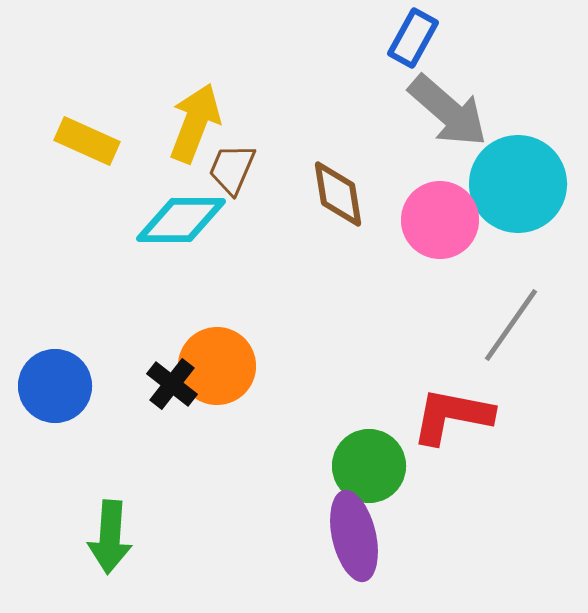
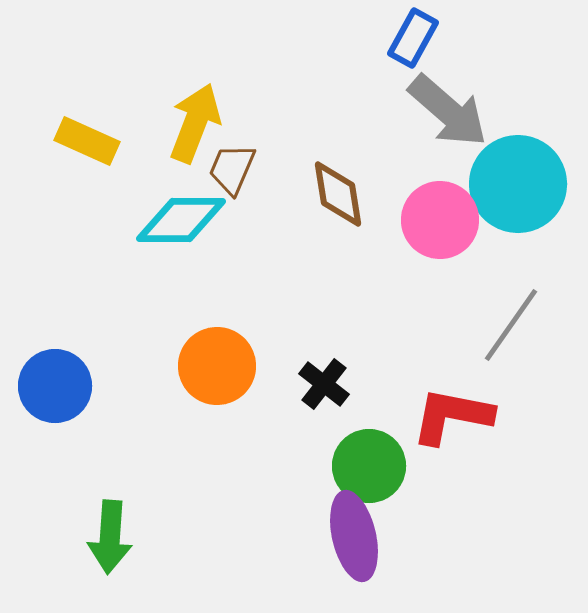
black cross: moved 152 px right
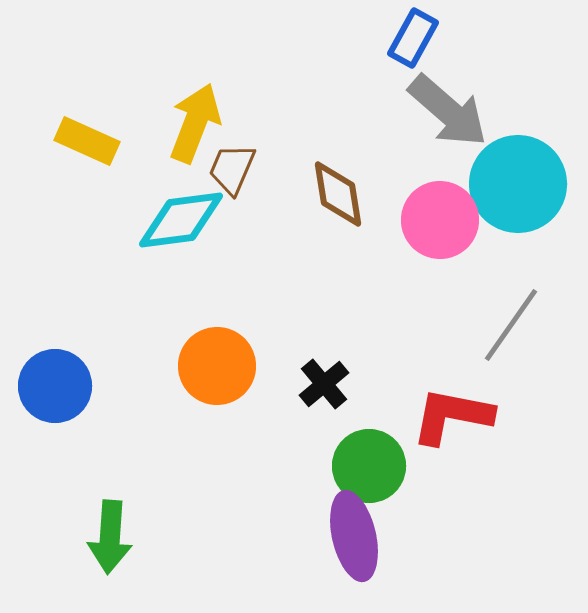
cyan diamond: rotated 8 degrees counterclockwise
black cross: rotated 12 degrees clockwise
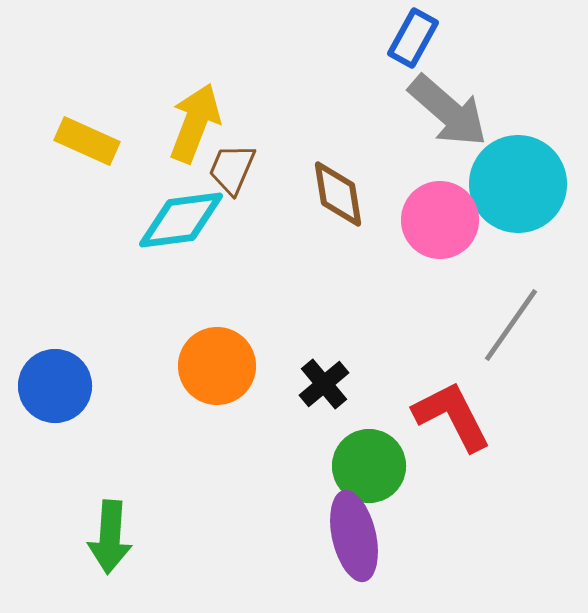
red L-shape: rotated 52 degrees clockwise
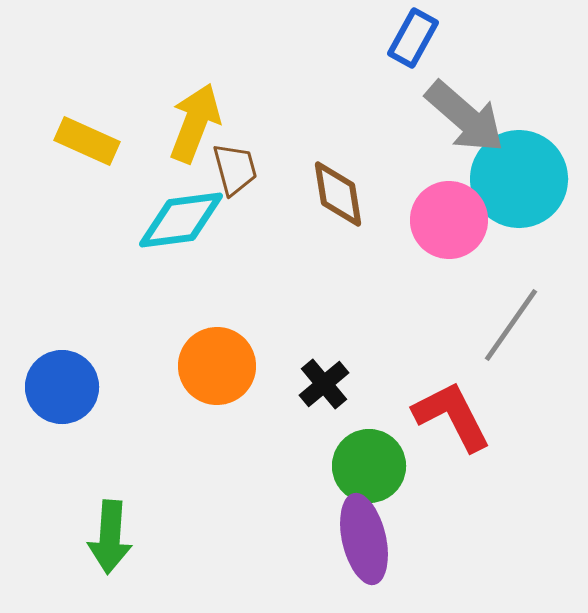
gray arrow: moved 17 px right, 6 px down
brown trapezoid: moved 3 px right; rotated 142 degrees clockwise
cyan circle: moved 1 px right, 5 px up
pink circle: moved 9 px right
blue circle: moved 7 px right, 1 px down
purple ellipse: moved 10 px right, 3 px down
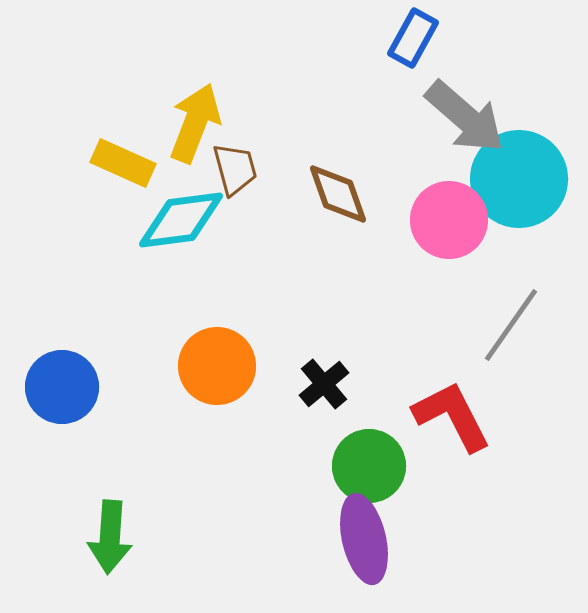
yellow rectangle: moved 36 px right, 22 px down
brown diamond: rotated 10 degrees counterclockwise
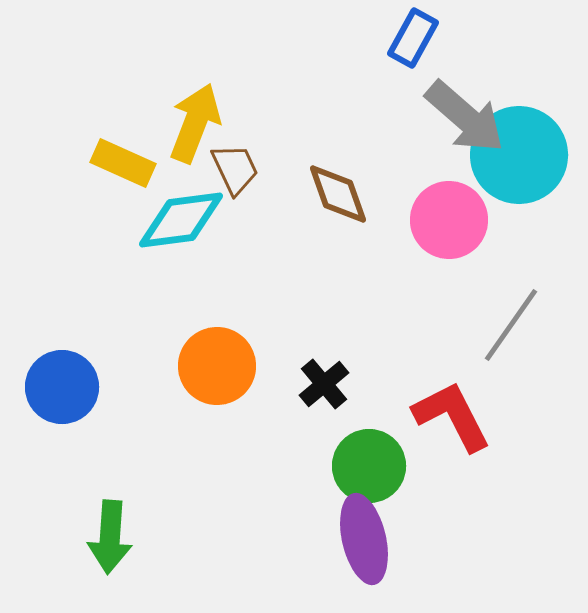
brown trapezoid: rotated 10 degrees counterclockwise
cyan circle: moved 24 px up
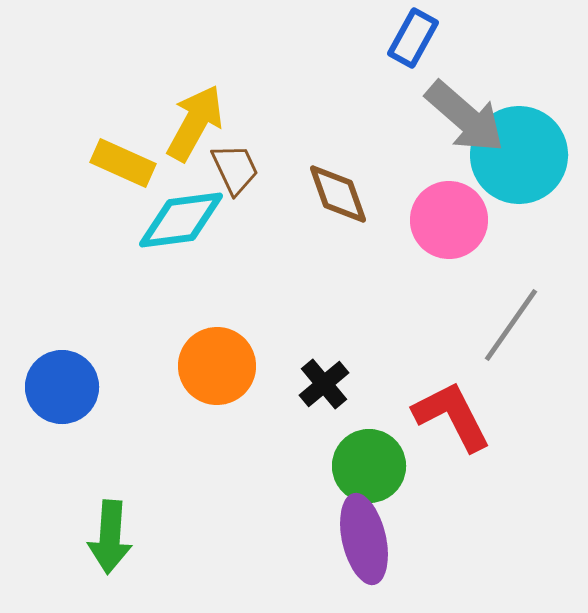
yellow arrow: rotated 8 degrees clockwise
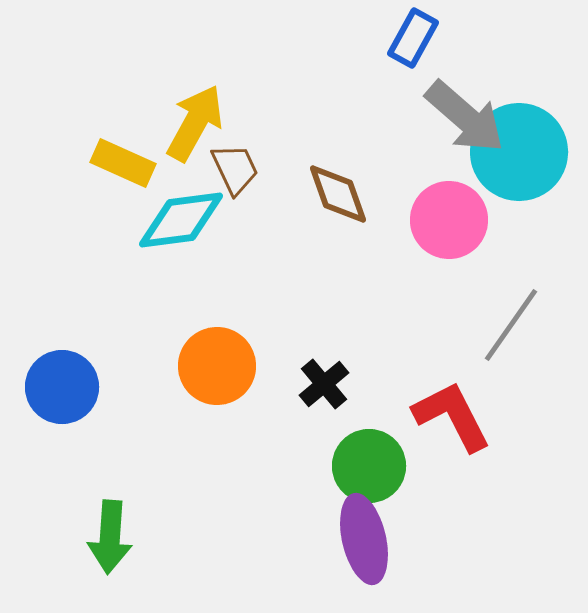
cyan circle: moved 3 px up
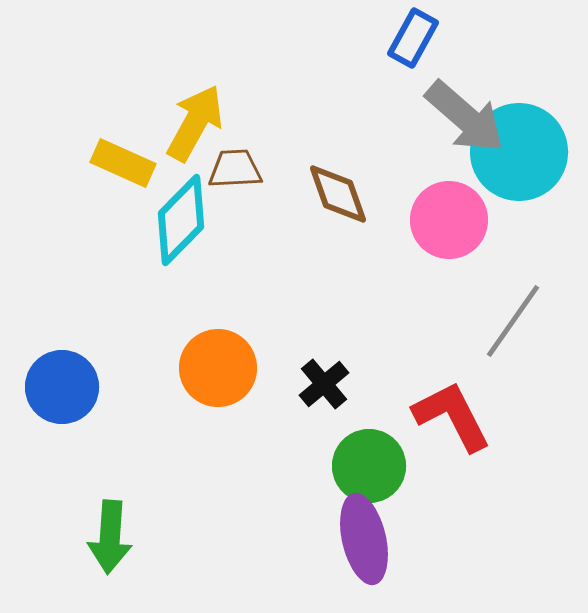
brown trapezoid: rotated 68 degrees counterclockwise
cyan diamond: rotated 38 degrees counterclockwise
gray line: moved 2 px right, 4 px up
orange circle: moved 1 px right, 2 px down
